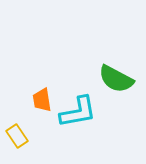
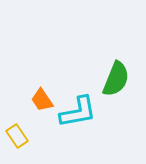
green semicircle: rotated 96 degrees counterclockwise
orange trapezoid: rotated 25 degrees counterclockwise
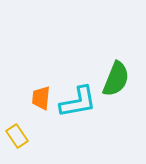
orange trapezoid: moved 1 px left, 2 px up; rotated 40 degrees clockwise
cyan L-shape: moved 10 px up
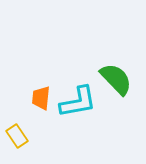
green semicircle: rotated 66 degrees counterclockwise
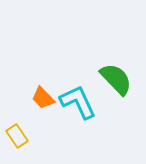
orange trapezoid: moved 2 px right; rotated 50 degrees counterclockwise
cyan L-shape: rotated 105 degrees counterclockwise
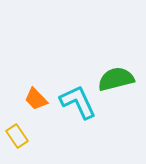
green semicircle: rotated 60 degrees counterclockwise
orange trapezoid: moved 7 px left, 1 px down
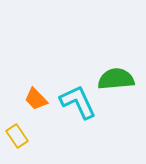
green semicircle: rotated 9 degrees clockwise
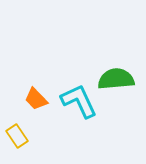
cyan L-shape: moved 1 px right, 1 px up
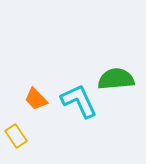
yellow rectangle: moved 1 px left
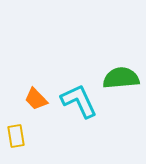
green semicircle: moved 5 px right, 1 px up
yellow rectangle: rotated 25 degrees clockwise
